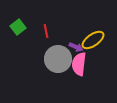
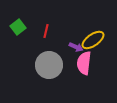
red line: rotated 24 degrees clockwise
gray circle: moved 9 px left, 6 px down
pink semicircle: moved 5 px right, 1 px up
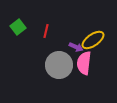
gray circle: moved 10 px right
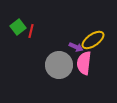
red line: moved 15 px left
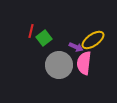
green square: moved 26 px right, 11 px down
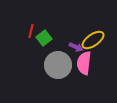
gray circle: moved 1 px left
